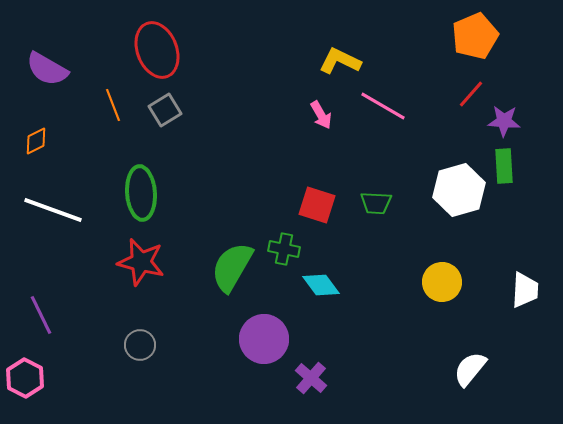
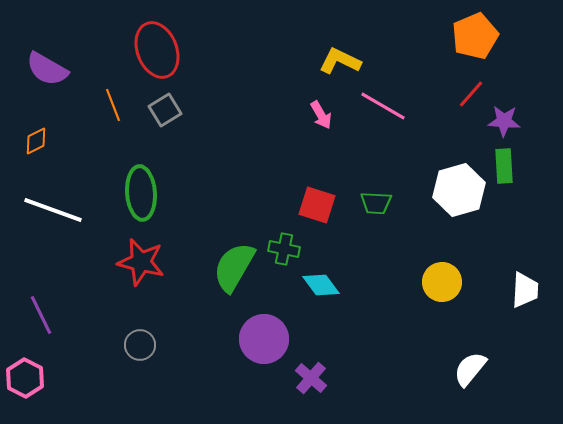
green semicircle: moved 2 px right
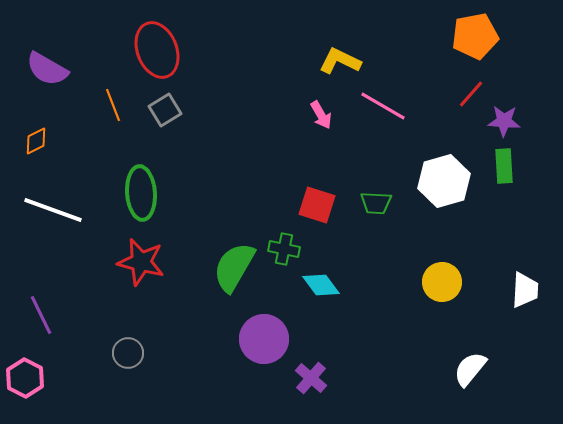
orange pentagon: rotated 12 degrees clockwise
white hexagon: moved 15 px left, 9 px up
gray circle: moved 12 px left, 8 px down
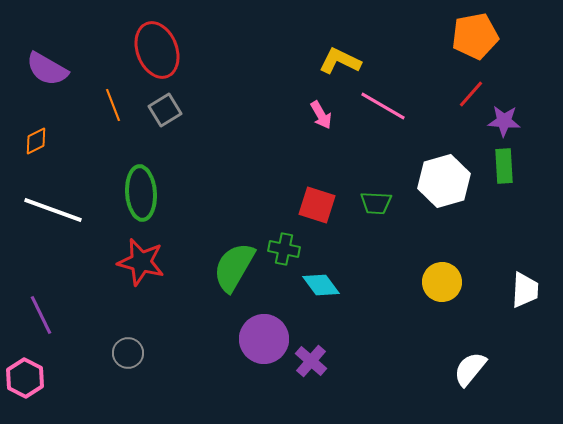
purple cross: moved 17 px up
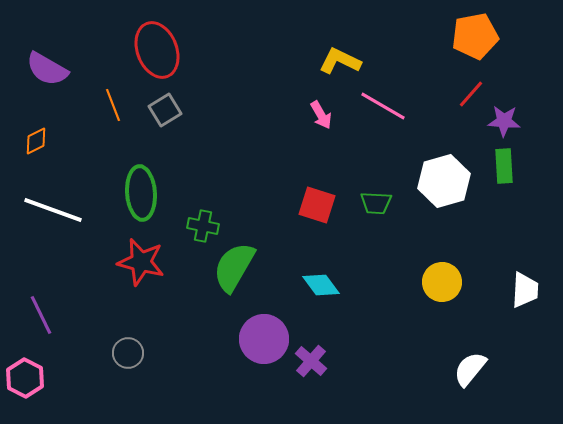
green cross: moved 81 px left, 23 px up
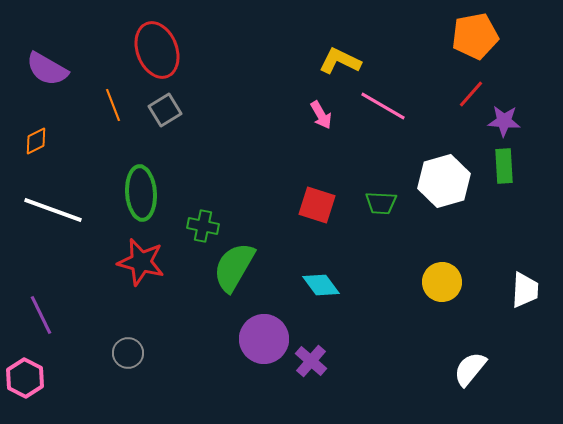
green trapezoid: moved 5 px right
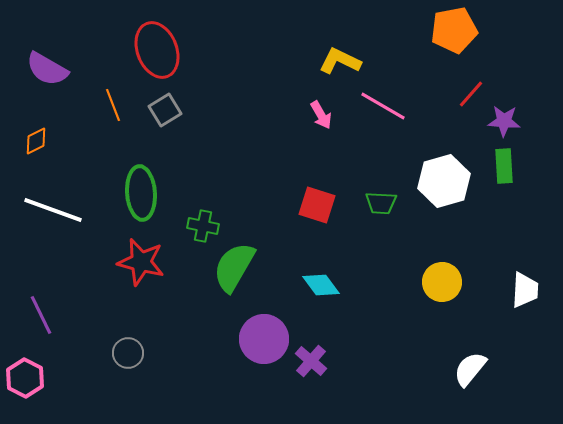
orange pentagon: moved 21 px left, 6 px up
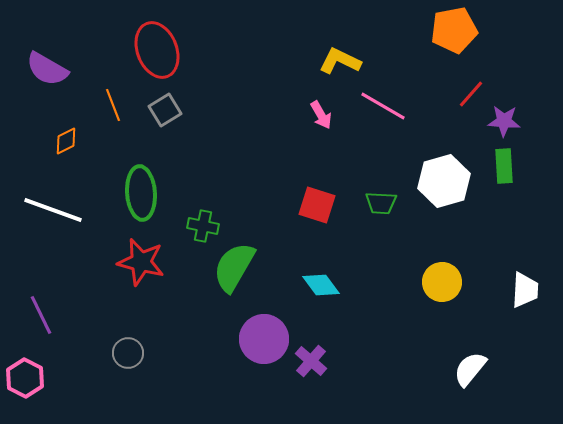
orange diamond: moved 30 px right
